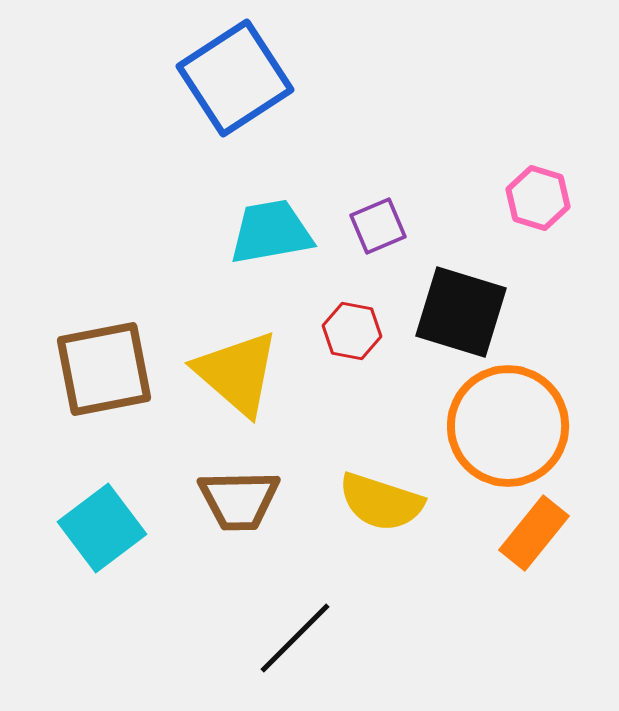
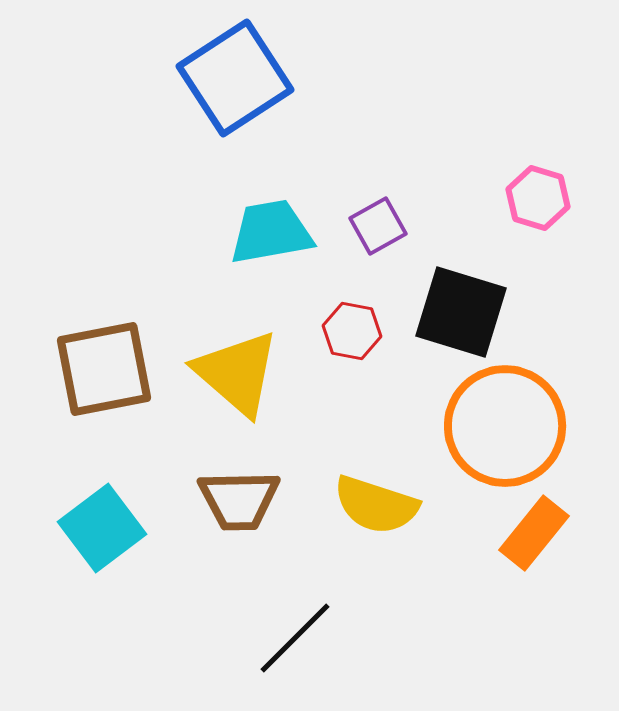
purple square: rotated 6 degrees counterclockwise
orange circle: moved 3 px left
yellow semicircle: moved 5 px left, 3 px down
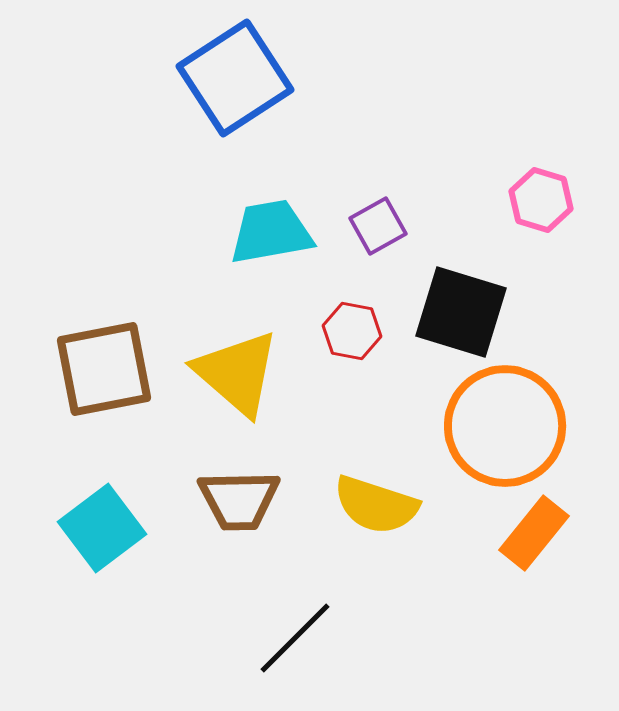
pink hexagon: moved 3 px right, 2 px down
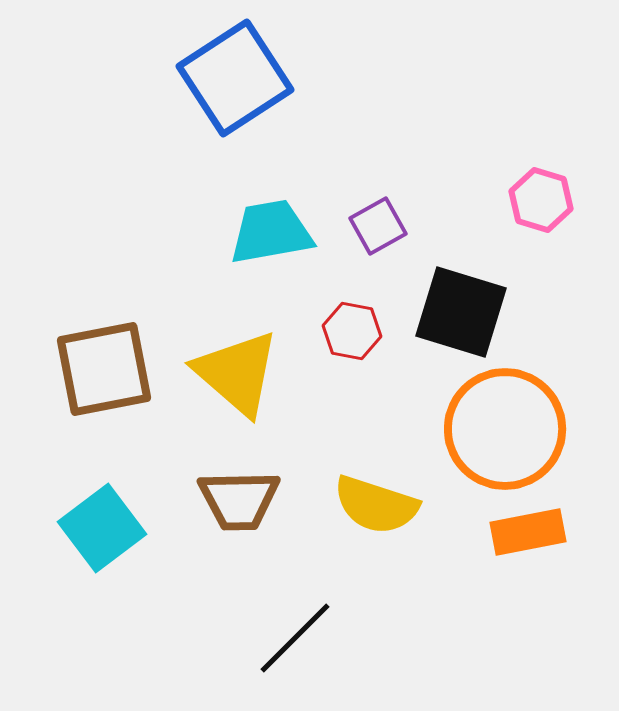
orange circle: moved 3 px down
orange rectangle: moved 6 px left, 1 px up; rotated 40 degrees clockwise
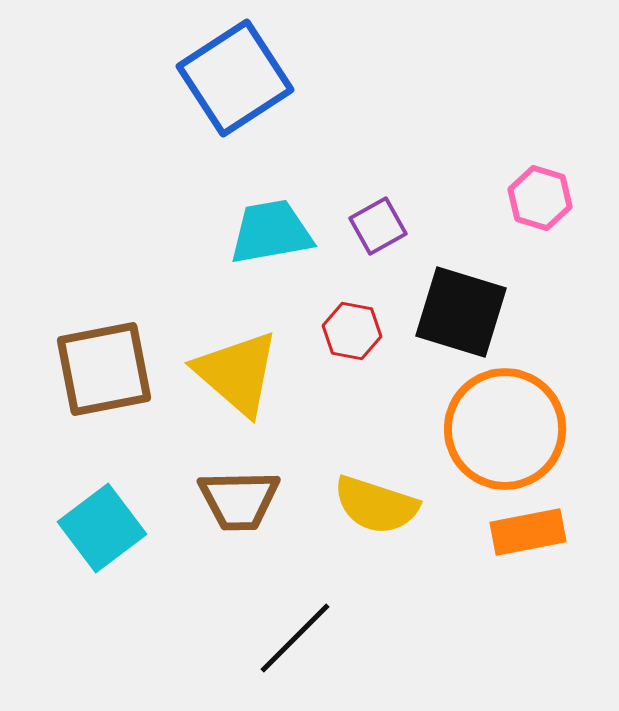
pink hexagon: moved 1 px left, 2 px up
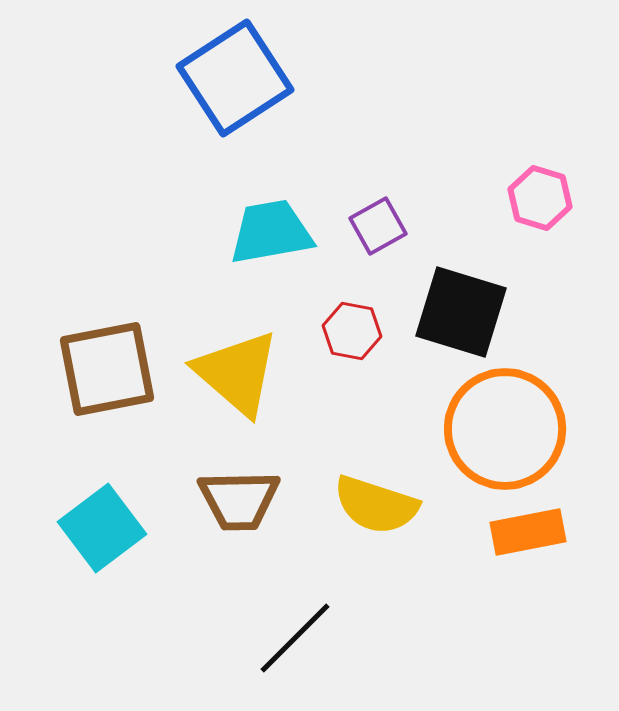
brown square: moved 3 px right
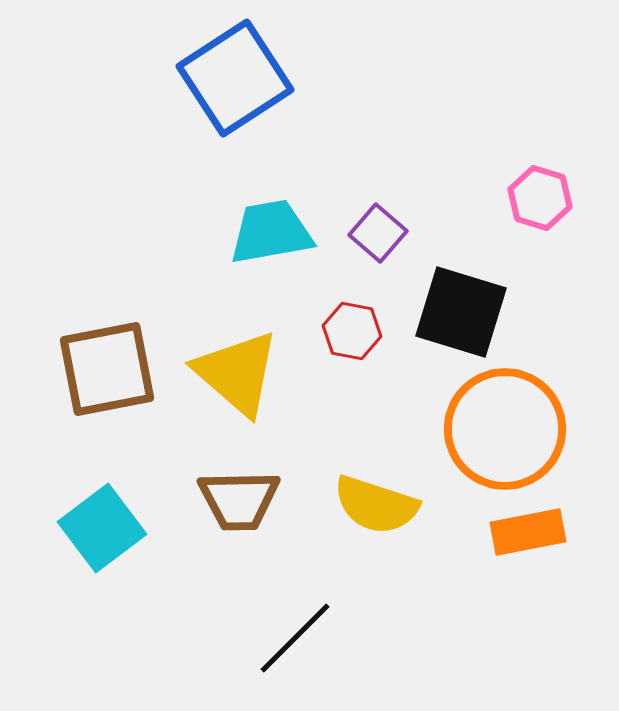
purple square: moved 7 px down; rotated 20 degrees counterclockwise
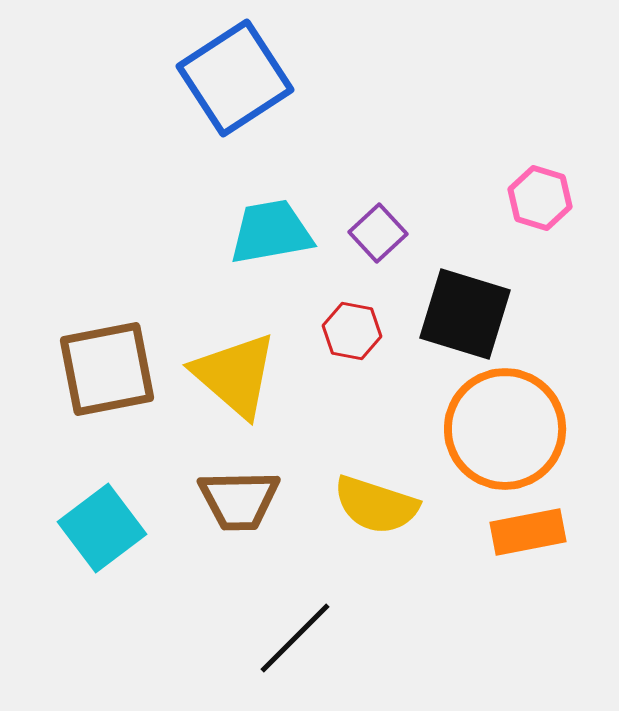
purple square: rotated 6 degrees clockwise
black square: moved 4 px right, 2 px down
yellow triangle: moved 2 px left, 2 px down
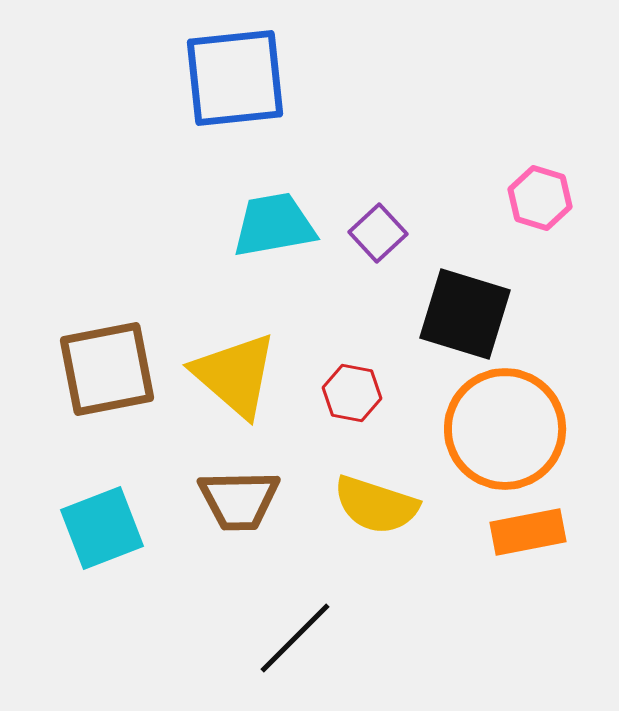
blue square: rotated 27 degrees clockwise
cyan trapezoid: moved 3 px right, 7 px up
red hexagon: moved 62 px down
cyan square: rotated 16 degrees clockwise
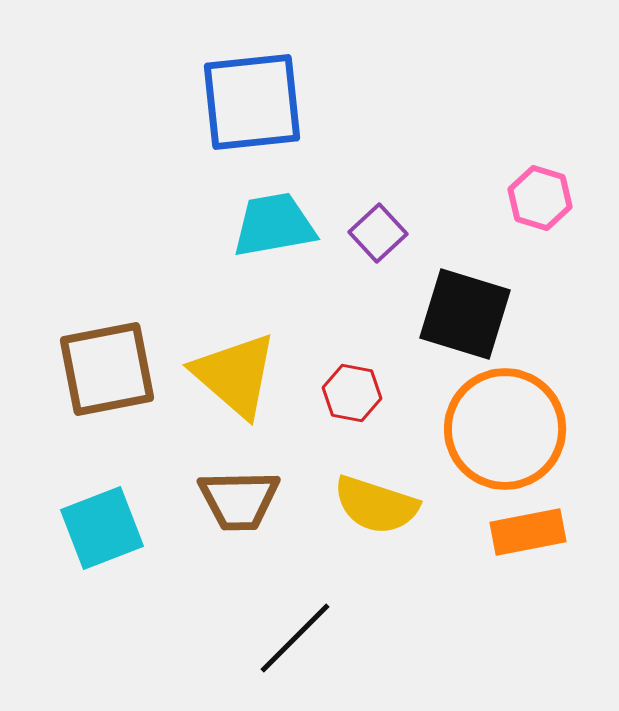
blue square: moved 17 px right, 24 px down
